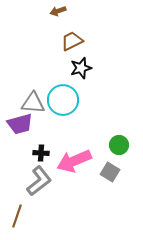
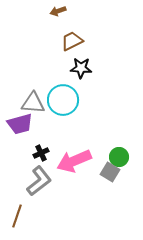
black star: rotated 20 degrees clockwise
green circle: moved 12 px down
black cross: rotated 28 degrees counterclockwise
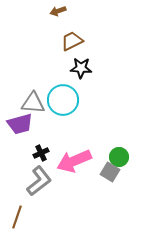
brown line: moved 1 px down
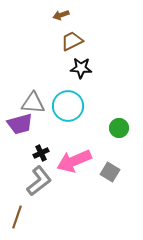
brown arrow: moved 3 px right, 4 px down
cyan circle: moved 5 px right, 6 px down
green circle: moved 29 px up
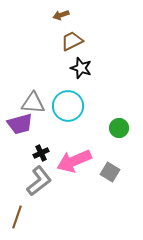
black star: rotated 15 degrees clockwise
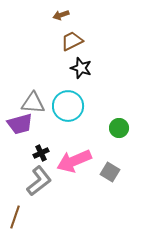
brown line: moved 2 px left
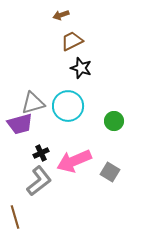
gray triangle: rotated 20 degrees counterclockwise
green circle: moved 5 px left, 7 px up
brown line: rotated 35 degrees counterclockwise
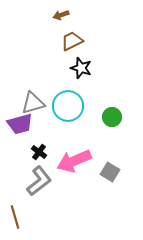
green circle: moved 2 px left, 4 px up
black cross: moved 2 px left, 1 px up; rotated 28 degrees counterclockwise
